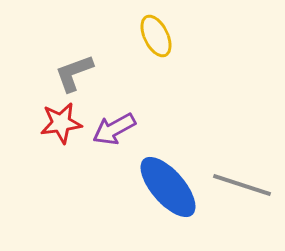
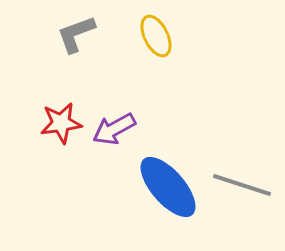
gray L-shape: moved 2 px right, 39 px up
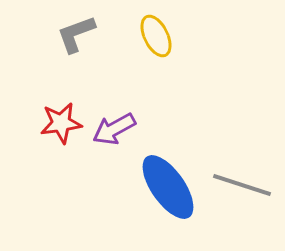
blue ellipse: rotated 6 degrees clockwise
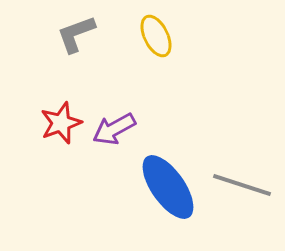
red star: rotated 12 degrees counterclockwise
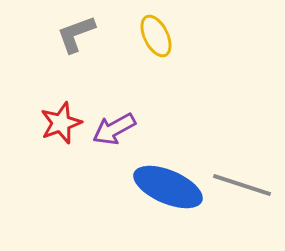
blue ellipse: rotated 32 degrees counterclockwise
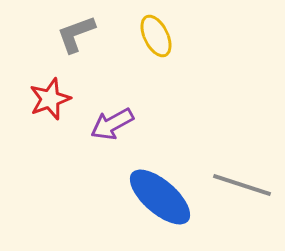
red star: moved 11 px left, 24 px up
purple arrow: moved 2 px left, 5 px up
blue ellipse: moved 8 px left, 10 px down; rotated 18 degrees clockwise
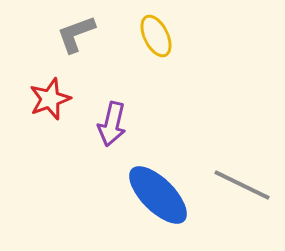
purple arrow: rotated 48 degrees counterclockwise
gray line: rotated 8 degrees clockwise
blue ellipse: moved 2 px left, 2 px up; rotated 4 degrees clockwise
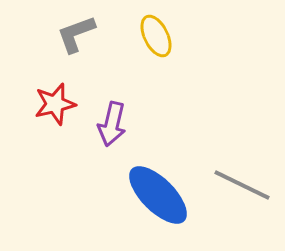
red star: moved 5 px right, 5 px down; rotated 6 degrees clockwise
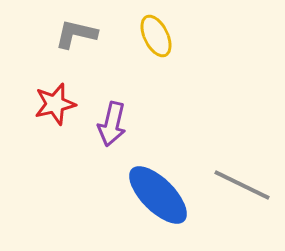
gray L-shape: rotated 33 degrees clockwise
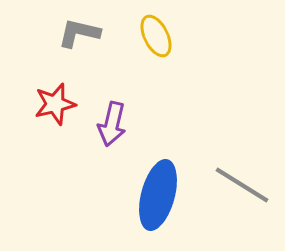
gray L-shape: moved 3 px right, 1 px up
gray line: rotated 6 degrees clockwise
blue ellipse: rotated 60 degrees clockwise
